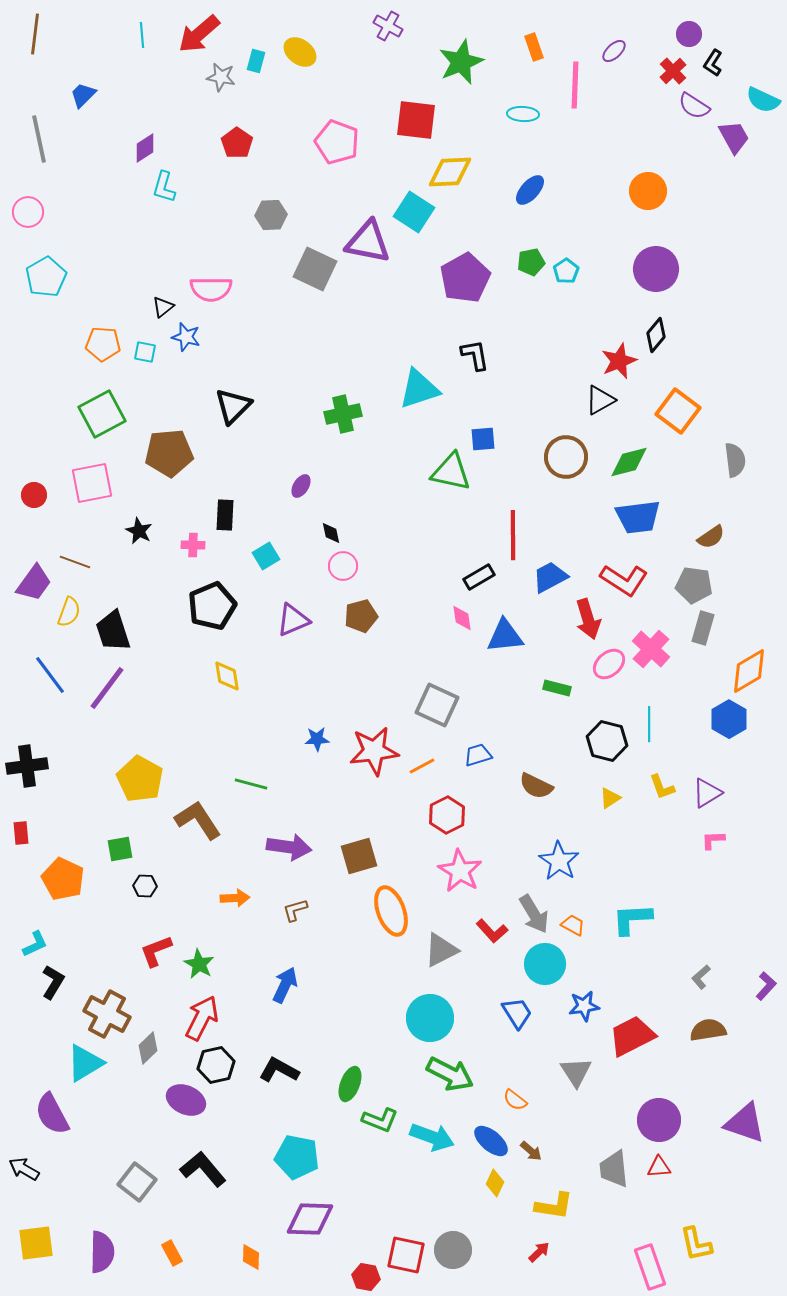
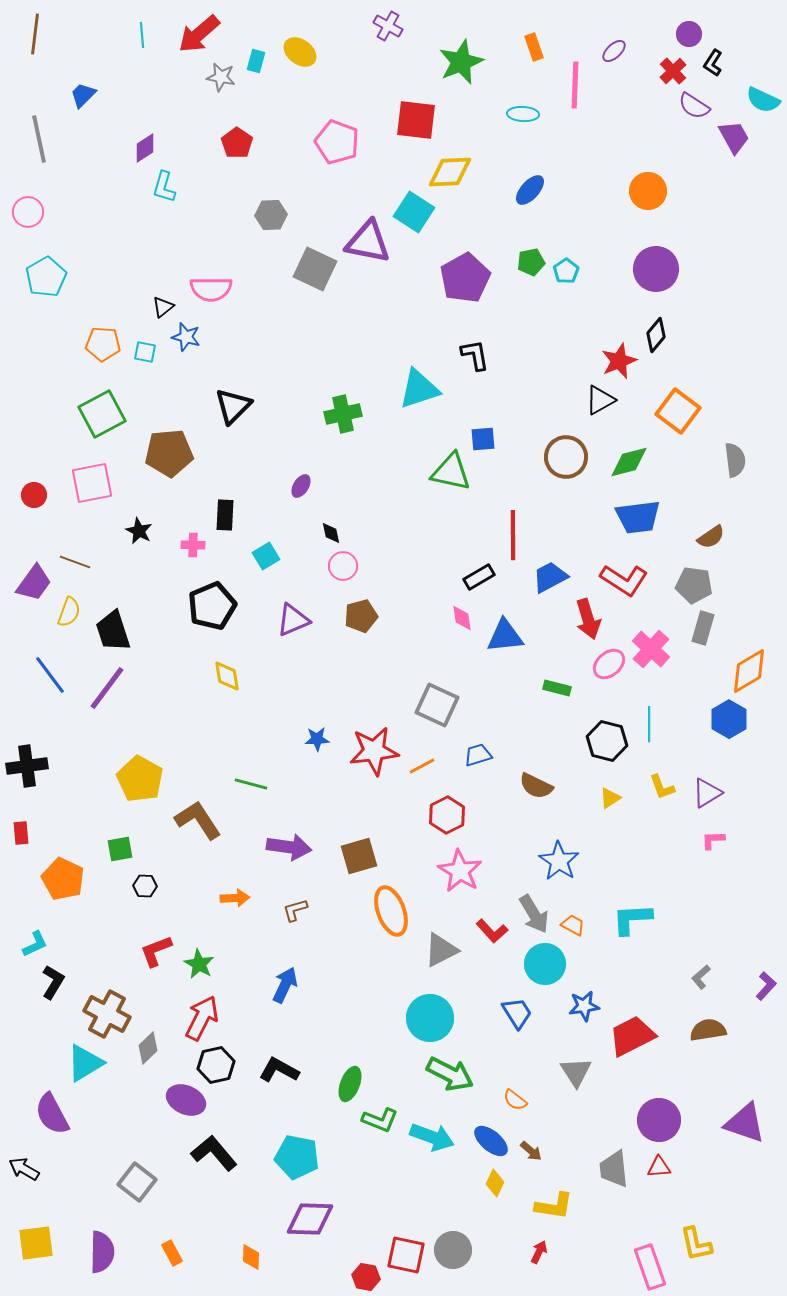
black L-shape at (203, 1169): moved 11 px right, 16 px up
red arrow at (539, 1252): rotated 20 degrees counterclockwise
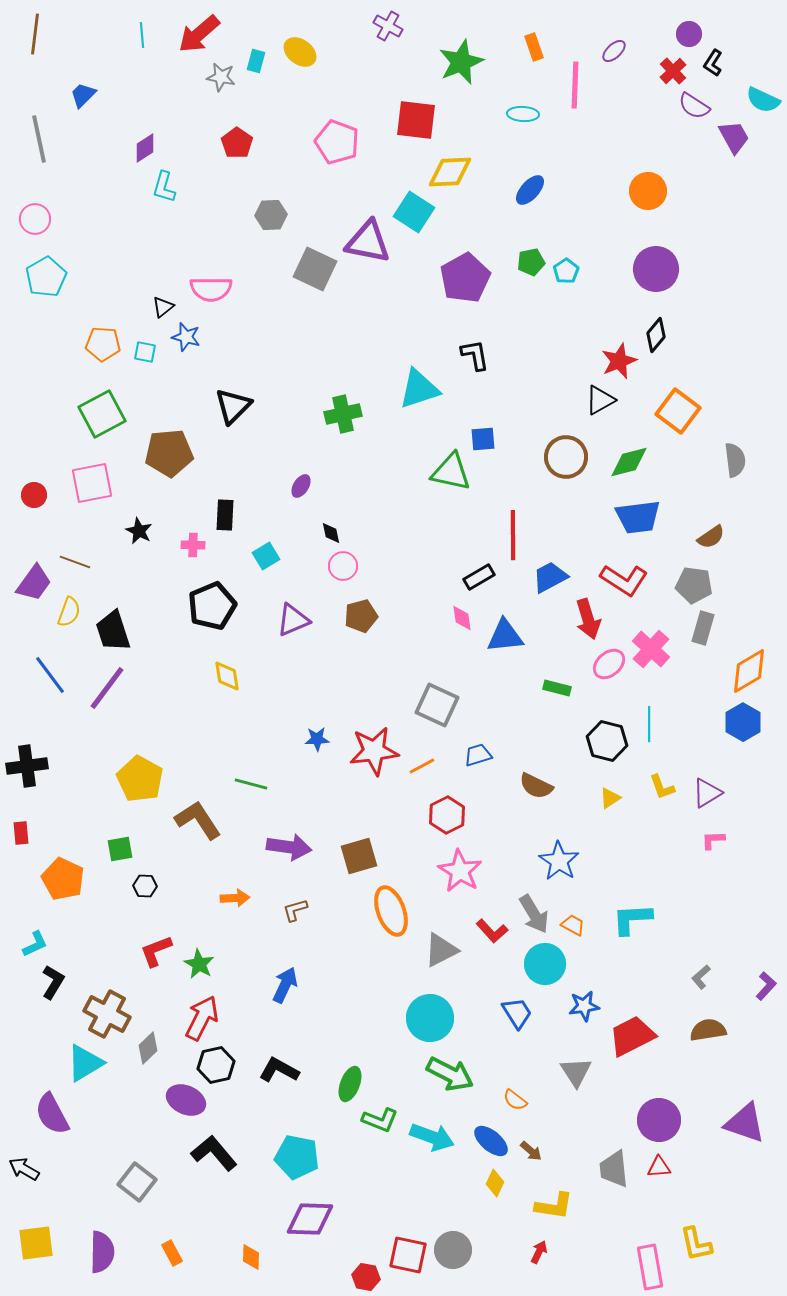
pink circle at (28, 212): moved 7 px right, 7 px down
blue hexagon at (729, 719): moved 14 px right, 3 px down
red square at (406, 1255): moved 2 px right
pink rectangle at (650, 1267): rotated 9 degrees clockwise
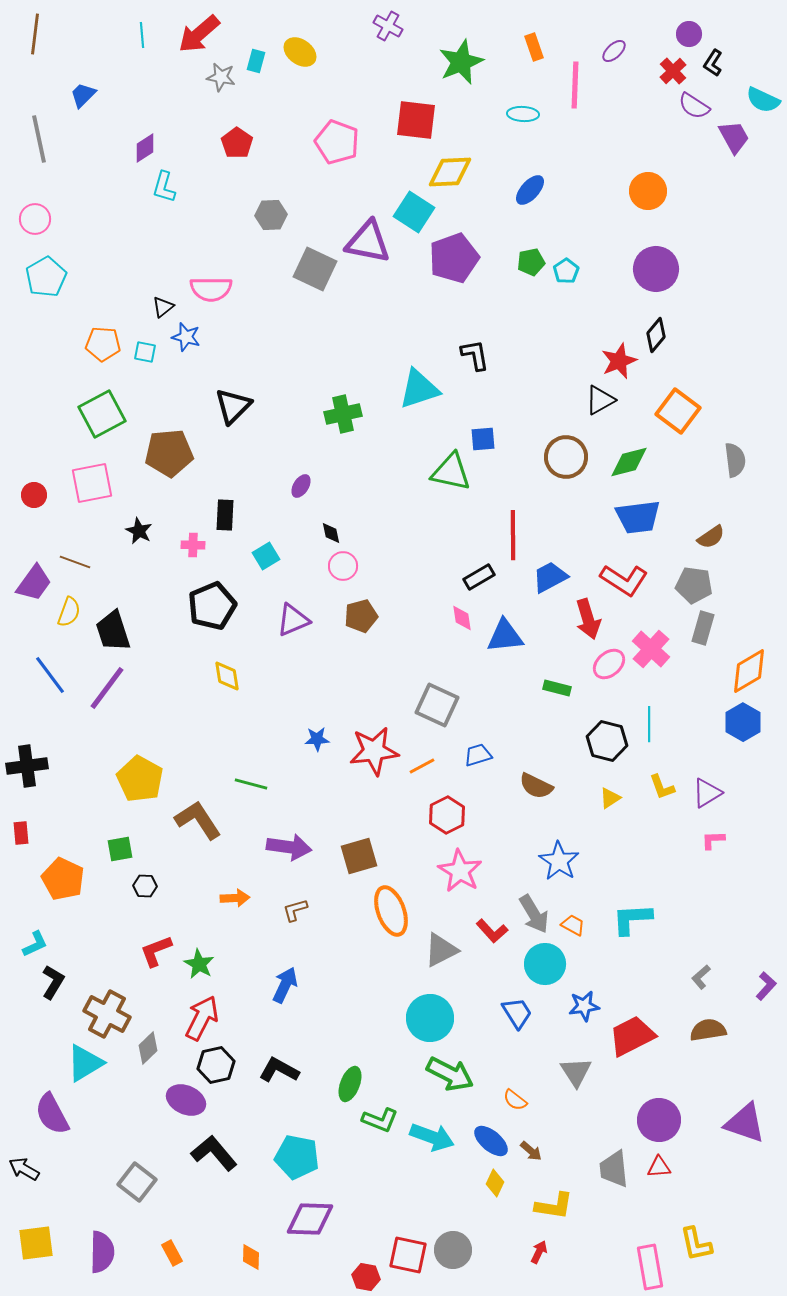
purple pentagon at (465, 278): moved 11 px left, 20 px up; rotated 9 degrees clockwise
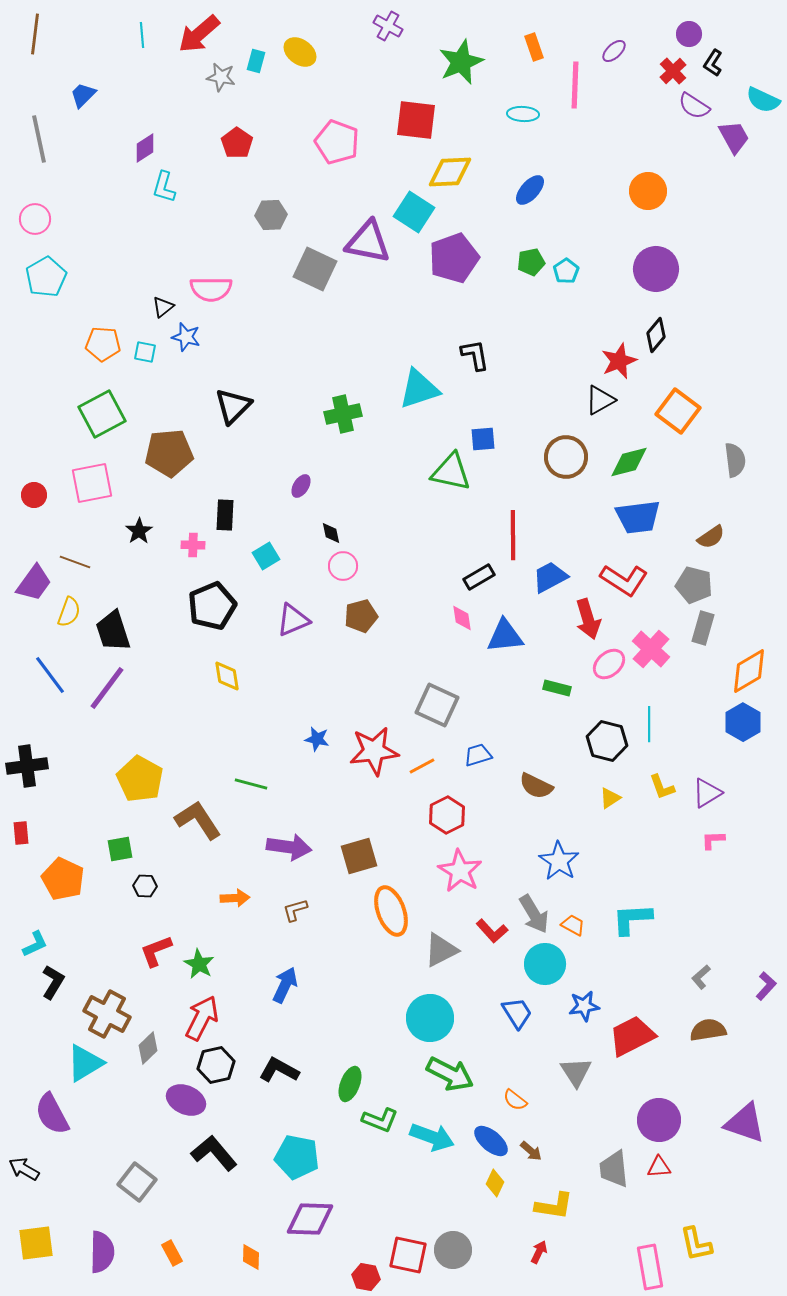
black star at (139, 531): rotated 12 degrees clockwise
gray pentagon at (694, 585): rotated 6 degrees clockwise
blue star at (317, 739): rotated 15 degrees clockwise
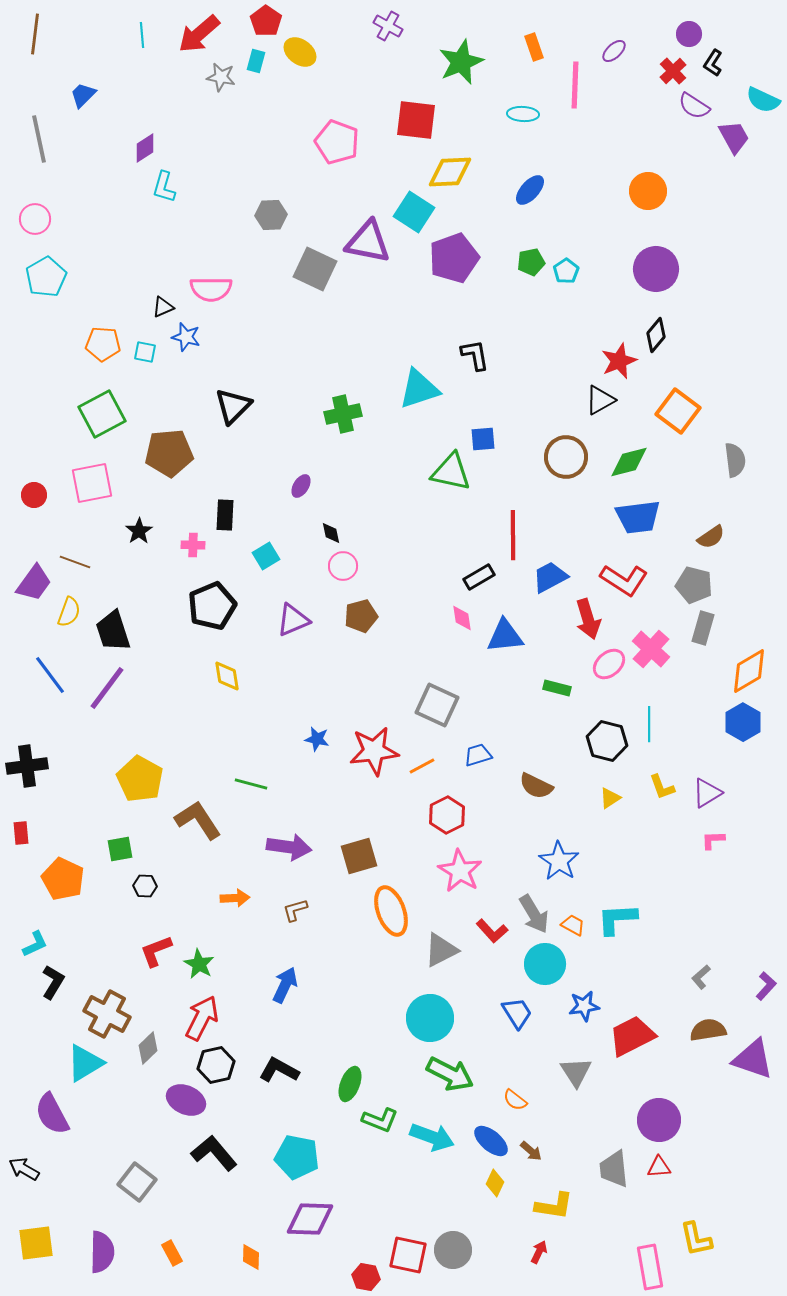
red pentagon at (237, 143): moved 29 px right, 122 px up
black triangle at (163, 307): rotated 15 degrees clockwise
cyan L-shape at (632, 919): moved 15 px left
purple triangle at (745, 1123): moved 8 px right, 64 px up
yellow L-shape at (696, 1244): moved 5 px up
